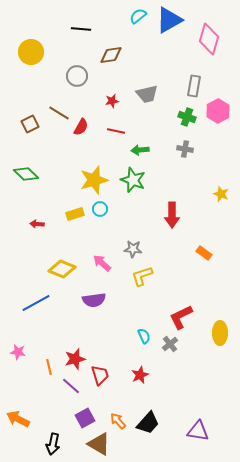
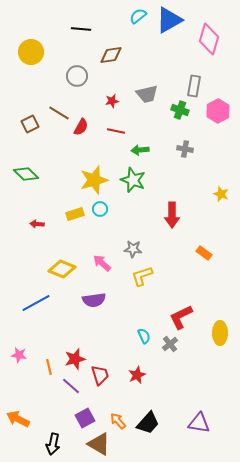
green cross at (187, 117): moved 7 px left, 7 px up
pink star at (18, 352): moved 1 px right, 3 px down
red star at (140, 375): moved 3 px left
purple triangle at (198, 431): moved 1 px right, 8 px up
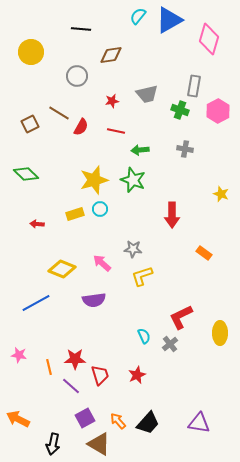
cyan semicircle at (138, 16): rotated 12 degrees counterclockwise
red star at (75, 359): rotated 15 degrees clockwise
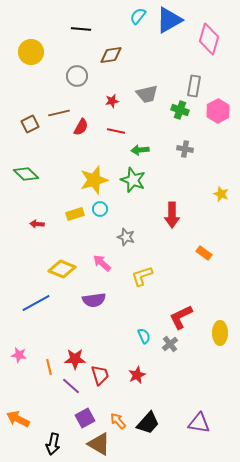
brown line at (59, 113): rotated 45 degrees counterclockwise
gray star at (133, 249): moved 7 px left, 12 px up; rotated 12 degrees clockwise
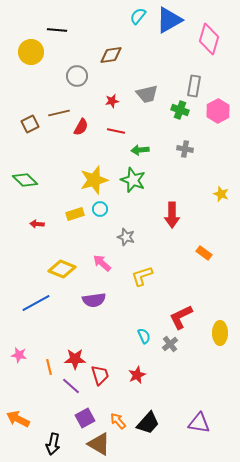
black line at (81, 29): moved 24 px left, 1 px down
green diamond at (26, 174): moved 1 px left, 6 px down
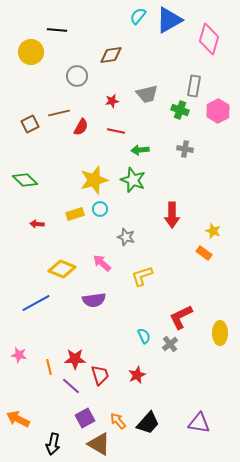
yellow star at (221, 194): moved 8 px left, 37 px down
